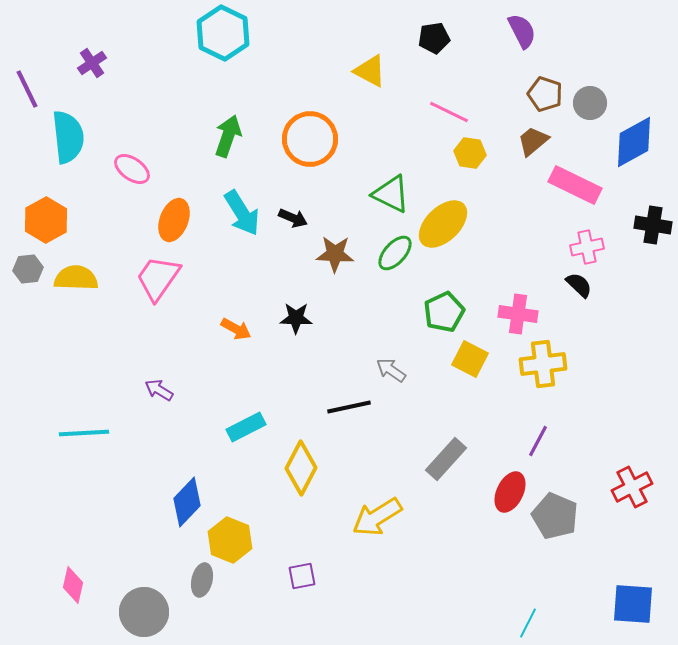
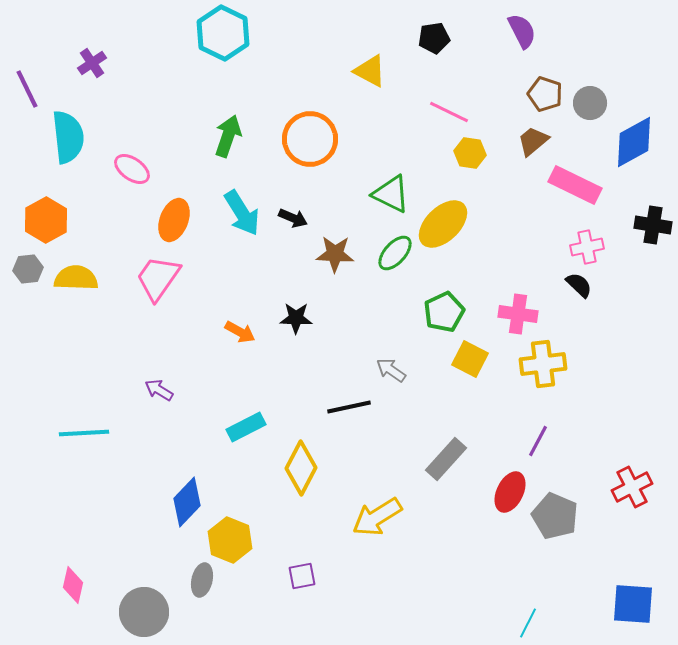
orange arrow at (236, 329): moved 4 px right, 3 px down
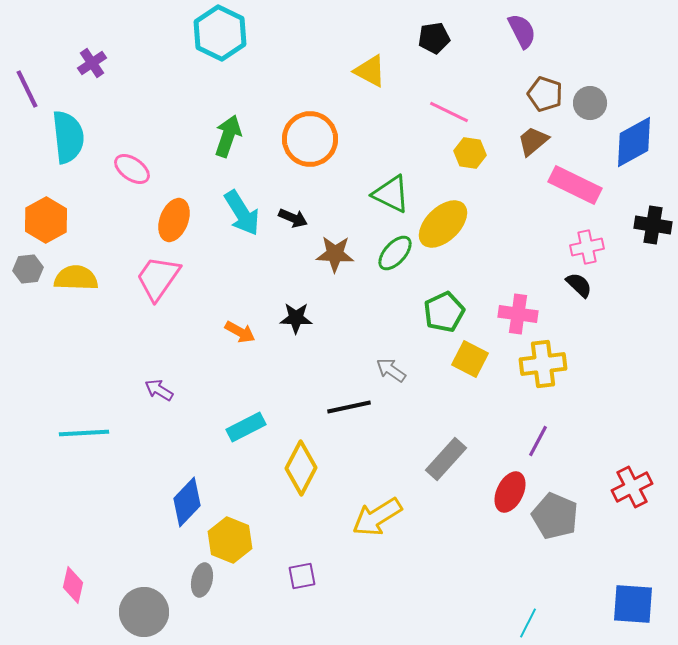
cyan hexagon at (223, 33): moved 3 px left
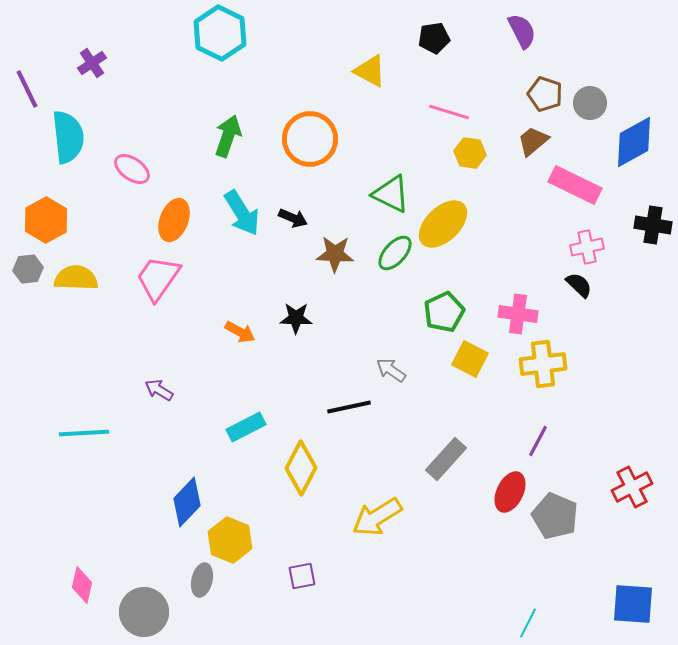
pink line at (449, 112): rotated 9 degrees counterclockwise
pink diamond at (73, 585): moved 9 px right
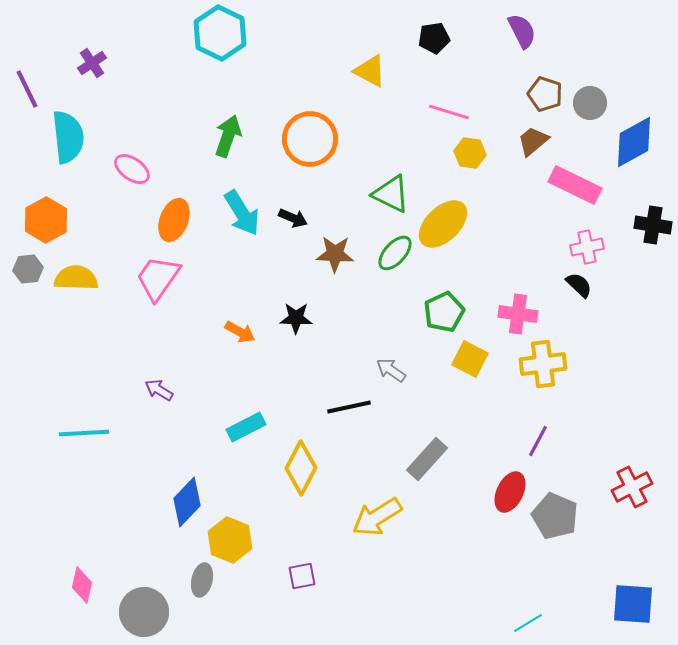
gray rectangle at (446, 459): moved 19 px left
cyan line at (528, 623): rotated 32 degrees clockwise
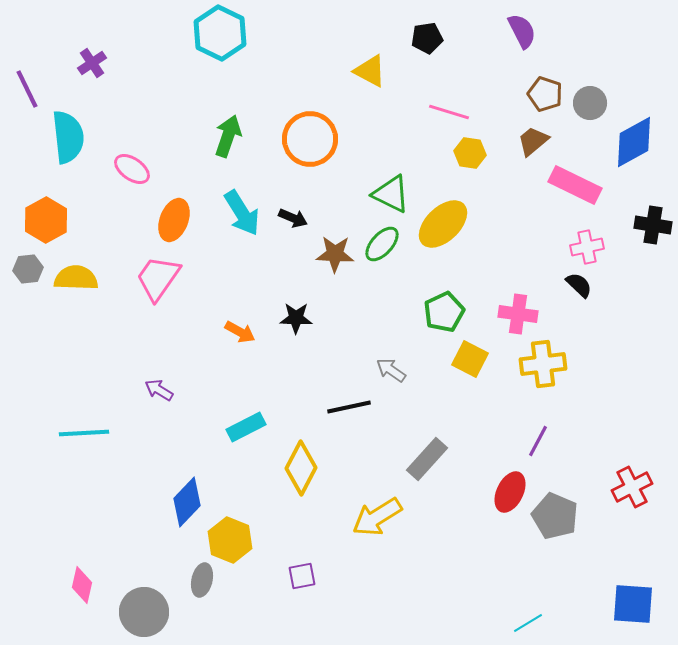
black pentagon at (434, 38): moved 7 px left
green ellipse at (395, 253): moved 13 px left, 9 px up
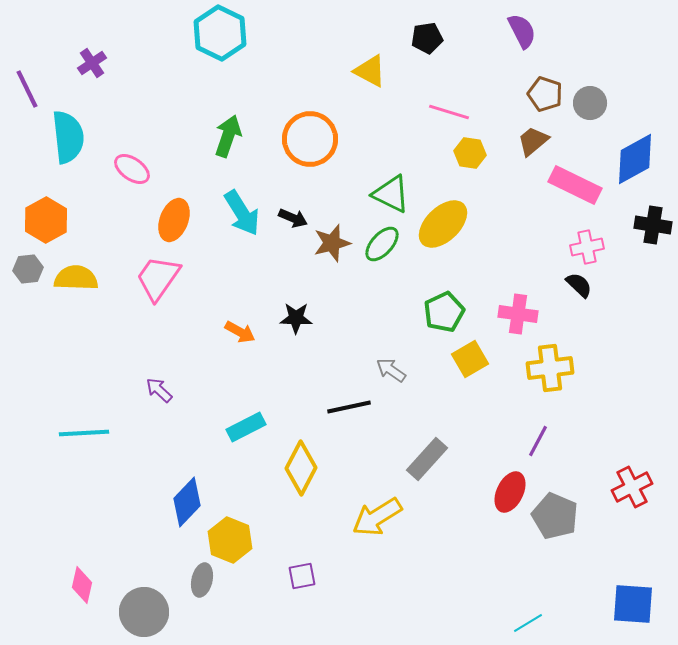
blue diamond at (634, 142): moved 1 px right, 17 px down
brown star at (335, 254): moved 3 px left, 11 px up; rotated 18 degrees counterclockwise
yellow square at (470, 359): rotated 33 degrees clockwise
yellow cross at (543, 364): moved 7 px right, 4 px down
purple arrow at (159, 390): rotated 12 degrees clockwise
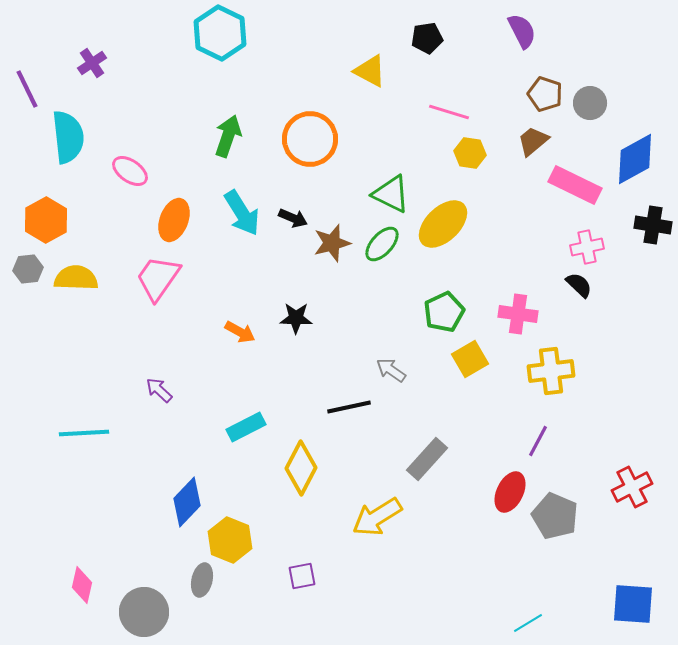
pink ellipse at (132, 169): moved 2 px left, 2 px down
yellow cross at (550, 368): moved 1 px right, 3 px down
